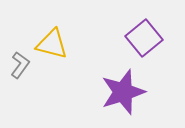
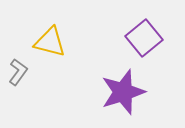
yellow triangle: moved 2 px left, 2 px up
gray L-shape: moved 2 px left, 7 px down
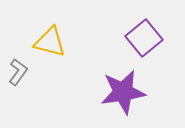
purple star: rotated 9 degrees clockwise
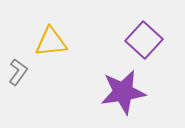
purple square: moved 2 px down; rotated 9 degrees counterclockwise
yellow triangle: moved 1 px right; rotated 20 degrees counterclockwise
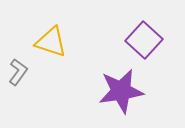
yellow triangle: rotated 24 degrees clockwise
purple star: moved 2 px left, 1 px up
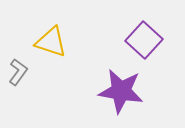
purple star: rotated 18 degrees clockwise
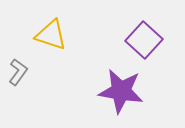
yellow triangle: moved 7 px up
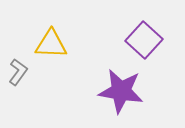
yellow triangle: moved 9 px down; rotated 16 degrees counterclockwise
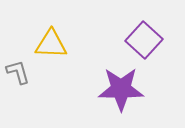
gray L-shape: rotated 52 degrees counterclockwise
purple star: moved 2 px up; rotated 9 degrees counterclockwise
